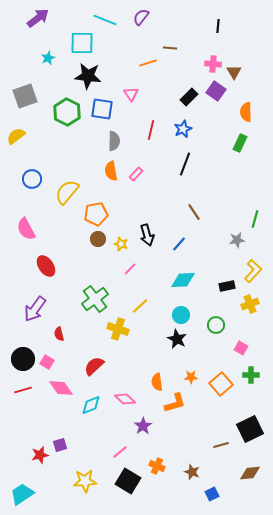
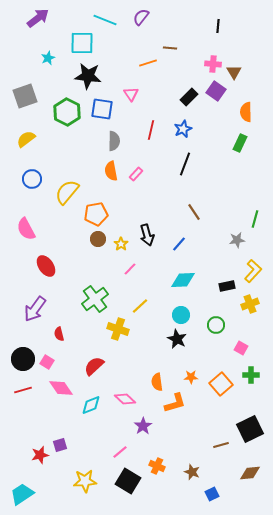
yellow semicircle at (16, 136): moved 10 px right, 3 px down
yellow star at (121, 244): rotated 16 degrees clockwise
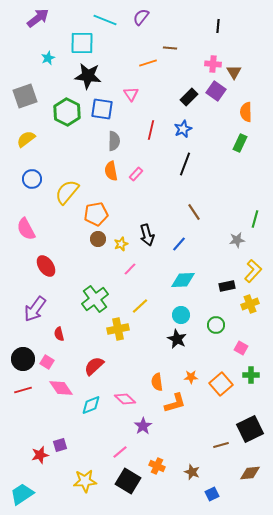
yellow star at (121, 244): rotated 16 degrees clockwise
yellow cross at (118, 329): rotated 30 degrees counterclockwise
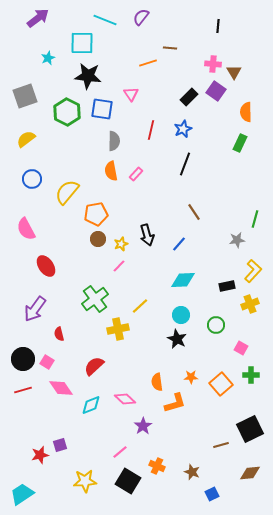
pink line at (130, 269): moved 11 px left, 3 px up
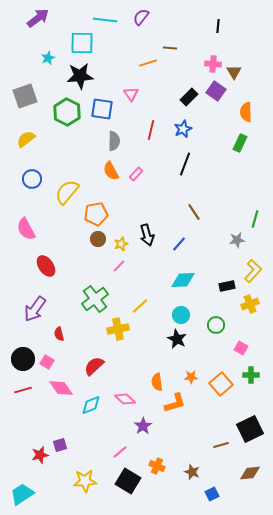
cyan line at (105, 20): rotated 15 degrees counterclockwise
black star at (88, 76): moved 8 px left; rotated 12 degrees counterclockwise
orange semicircle at (111, 171): rotated 18 degrees counterclockwise
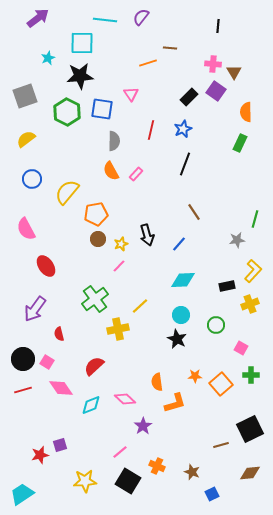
orange star at (191, 377): moved 4 px right, 1 px up
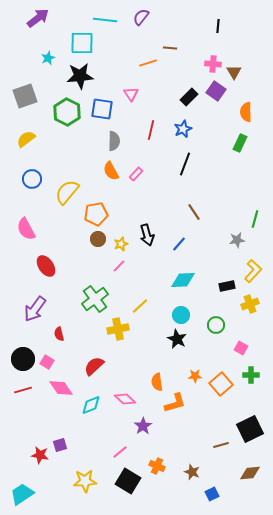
red star at (40, 455): rotated 24 degrees clockwise
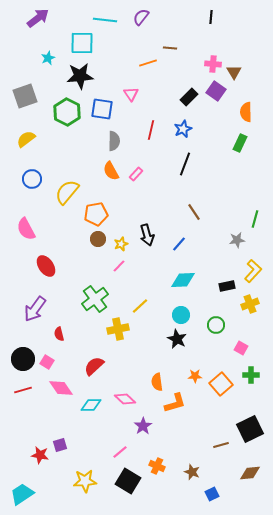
black line at (218, 26): moved 7 px left, 9 px up
cyan diamond at (91, 405): rotated 20 degrees clockwise
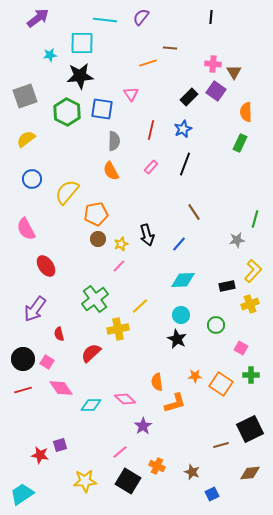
cyan star at (48, 58): moved 2 px right, 3 px up; rotated 16 degrees clockwise
pink rectangle at (136, 174): moved 15 px right, 7 px up
red semicircle at (94, 366): moved 3 px left, 13 px up
orange square at (221, 384): rotated 15 degrees counterclockwise
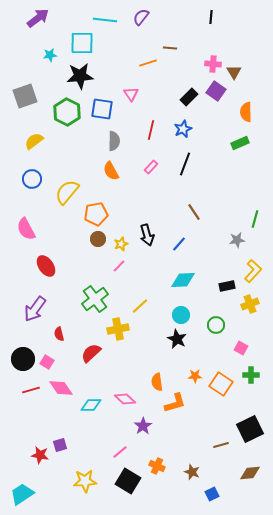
yellow semicircle at (26, 139): moved 8 px right, 2 px down
green rectangle at (240, 143): rotated 42 degrees clockwise
red line at (23, 390): moved 8 px right
